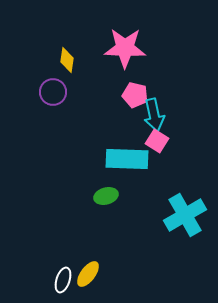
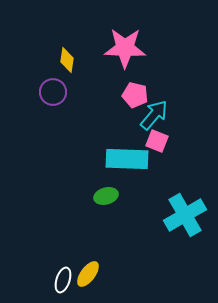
cyan arrow: rotated 128 degrees counterclockwise
pink square: rotated 10 degrees counterclockwise
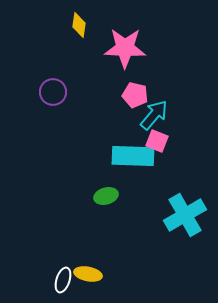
yellow diamond: moved 12 px right, 35 px up
cyan rectangle: moved 6 px right, 3 px up
yellow ellipse: rotated 64 degrees clockwise
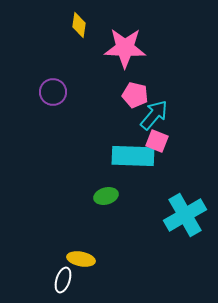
yellow ellipse: moved 7 px left, 15 px up
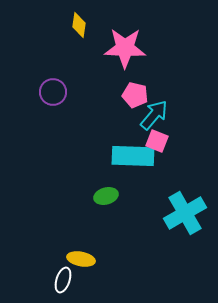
cyan cross: moved 2 px up
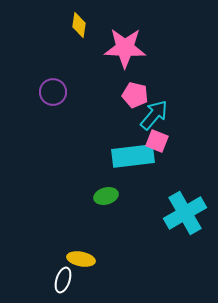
cyan rectangle: rotated 9 degrees counterclockwise
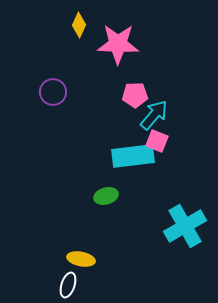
yellow diamond: rotated 15 degrees clockwise
pink star: moved 7 px left, 4 px up
pink pentagon: rotated 15 degrees counterclockwise
cyan cross: moved 13 px down
white ellipse: moved 5 px right, 5 px down
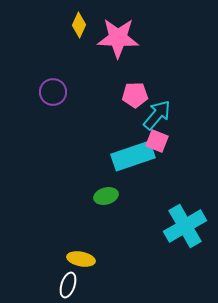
pink star: moved 6 px up
cyan arrow: moved 3 px right
cyan rectangle: rotated 12 degrees counterclockwise
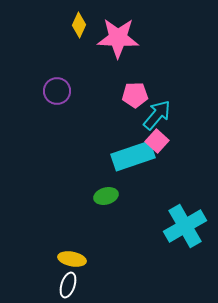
purple circle: moved 4 px right, 1 px up
pink square: rotated 20 degrees clockwise
yellow ellipse: moved 9 px left
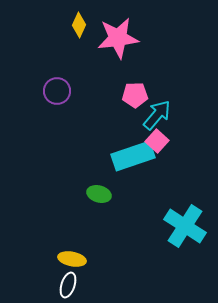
pink star: rotated 9 degrees counterclockwise
green ellipse: moved 7 px left, 2 px up; rotated 30 degrees clockwise
cyan cross: rotated 27 degrees counterclockwise
